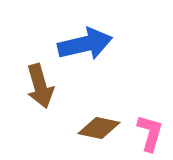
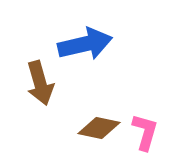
brown arrow: moved 3 px up
pink L-shape: moved 5 px left, 1 px up
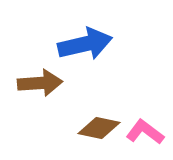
brown arrow: rotated 78 degrees counterclockwise
pink L-shape: rotated 69 degrees counterclockwise
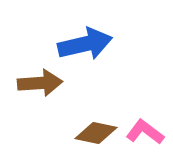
brown diamond: moved 3 px left, 5 px down
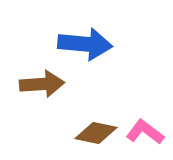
blue arrow: rotated 18 degrees clockwise
brown arrow: moved 2 px right, 1 px down
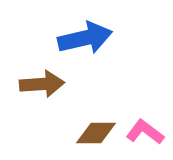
blue arrow: moved 6 px up; rotated 18 degrees counterclockwise
brown diamond: rotated 12 degrees counterclockwise
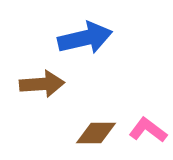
pink L-shape: moved 3 px right, 2 px up
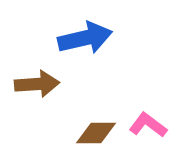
brown arrow: moved 5 px left
pink L-shape: moved 5 px up
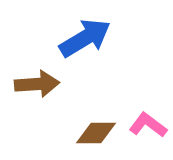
blue arrow: rotated 18 degrees counterclockwise
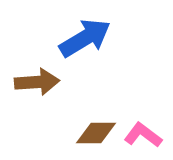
brown arrow: moved 2 px up
pink L-shape: moved 5 px left, 10 px down
